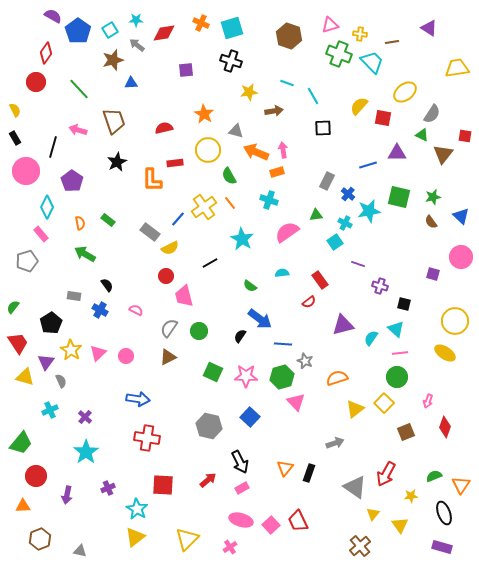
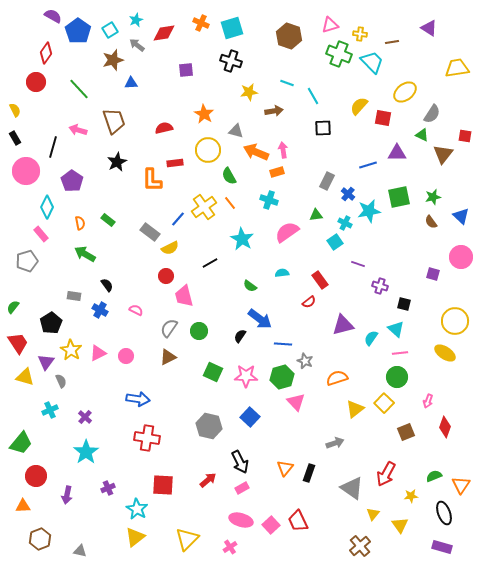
cyan star at (136, 20): rotated 24 degrees counterclockwise
green square at (399, 197): rotated 25 degrees counterclockwise
pink triangle at (98, 353): rotated 18 degrees clockwise
gray triangle at (355, 487): moved 3 px left, 1 px down
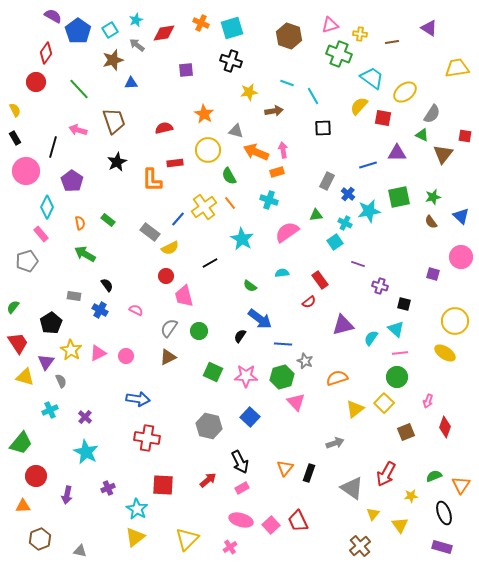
cyan trapezoid at (372, 62): moved 16 px down; rotated 10 degrees counterclockwise
cyan star at (86, 452): rotated 10 degrees counterclockwise
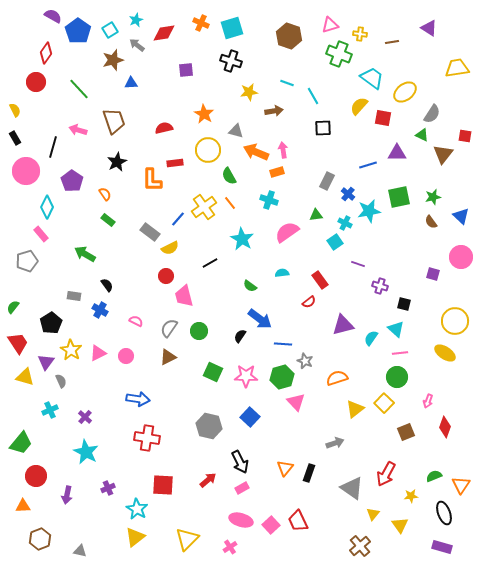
orange semicircle at (80, 223): moved 25 px right, 29 px up; rotated 24 degrees counterclockwise
pink semicircle at (136, 310): moved 11 px down
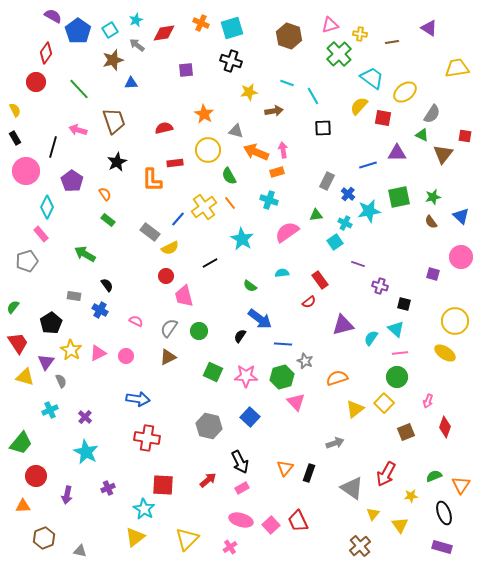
green cross at (339, 54): rotated 25 degrees clockwise
cyan star at (137, 509): moved 7 px right
brown hexagon at (40, 539): moved 4 px right, 1 px up
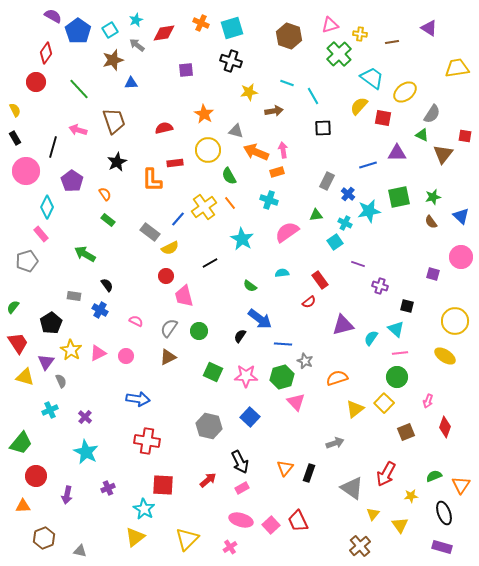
black square at (404, 304): moved 3 px right, 2 px down
yellow ellipse at (445, 353): moved 3 px down
red cross at (147, 438): moved 3 px down
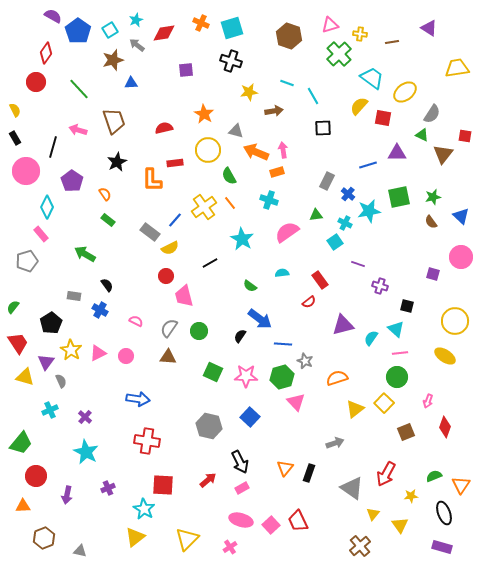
blue line at (178, 219): moved 3 px left, 1 px down
brown triangle at (168, 357): rotated 30 degrees clockwise
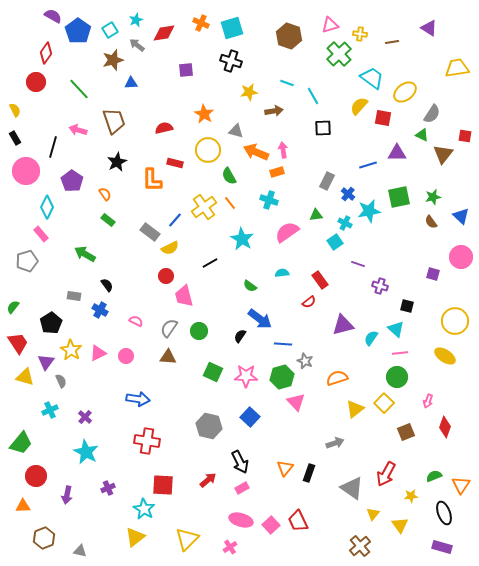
red rectangle at (175, 163): rotated 21 degrees clockwise
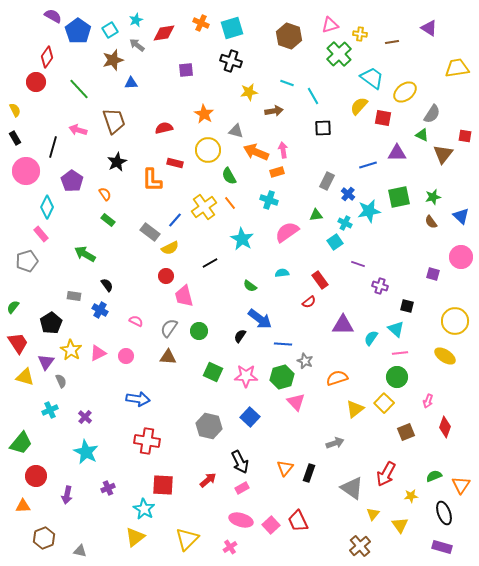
red diamond at (46, 53): moved 1 px right, 4 px down
purple triangle at (343, 325): rotated 15 degrees clockwise
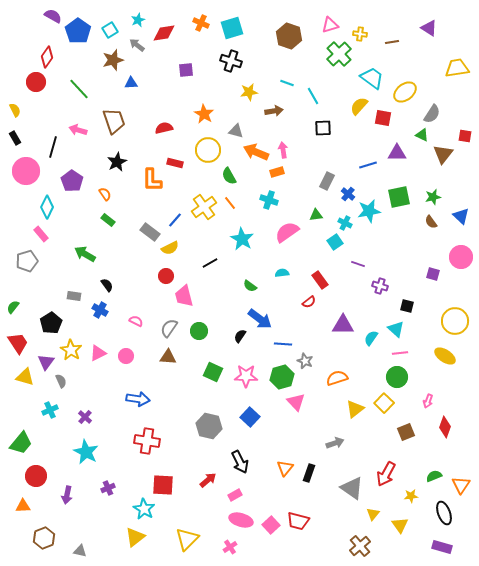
cyan star at (136, 20): moved 2 px right
pink rectangle at (242, 488): moved 7 px left, 7 px down
red trapezoid at (298, 521): rotated 50 degrees counterclockwise
